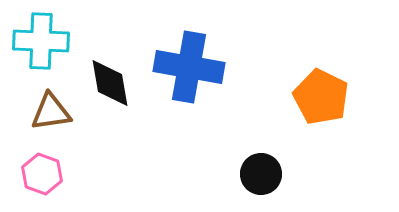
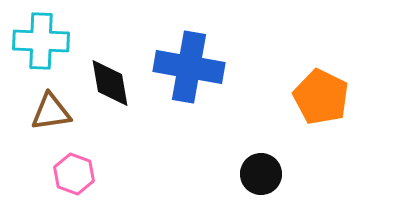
pink hexagon: moved 32 px right
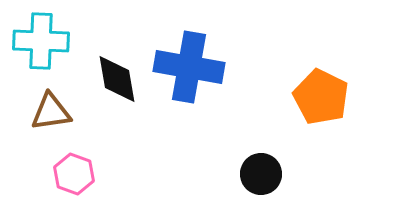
black diamond: moved 7 px right, 4 px up
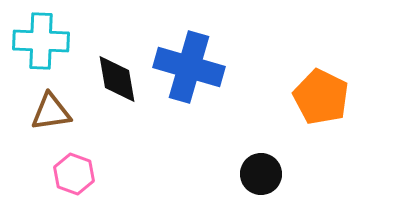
blue cross: rotated 6 degrees clockwise
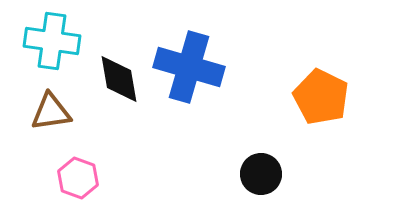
cyan cross: moved 11 px right; rotated 6 degrees clockwise
black diamond: moved 2 px right
pink hexagon: moved 4 px right, 4 px down
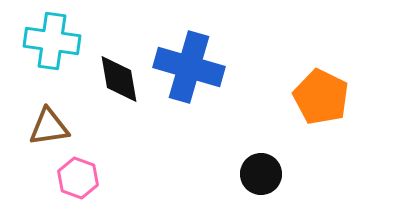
brown triangle: moved 2 px left, 15 px down
